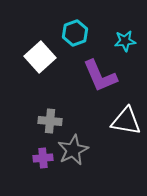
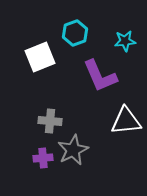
white square: rotated 20 degrees clockwise
white triangle: rotated 16 degrees counterclockwise
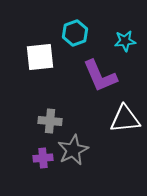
white square: rotated 16 degrees clockwise
white triangle: moved 1 px left, 2 px up
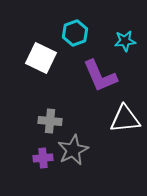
white square: moved 1 px right, 1 px down; rotated 32 degrees clockwise
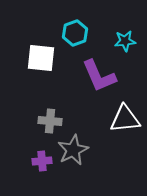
white square: rotated 20 degrees counterclockwise
purple L-shape: moved 1 px left
purple cross: moved 1 px left, 3 px down
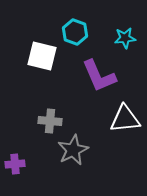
cyan hexagon: moved 1 px up; rotated 20 degrees counterclockwise
cyan star: moved 3 px up
white square: moved 1 px right, 2 px up; rotated 8 degrees clockwise
purple cross: moved 27 px left, 3 px down
